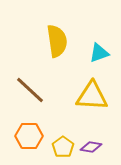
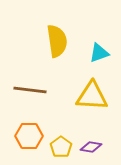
brown line: rotated 36 degrees counterclockwise
yellow pentagon: moved 2 px left
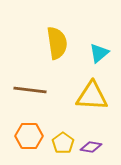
yellow semicircle: moved 2 px down
cyan triangle: rotated 20 degrees counterclockwise
yellow pentagon: moved 2 px right, 4 px up
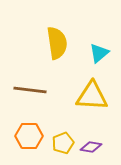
yellow pentagon: rotated 15 degrees clockwise
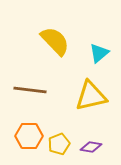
yellow semicircle: moved 2 px left, 2 px up; rotated 36 degrees counterclockwise
yellow triangle: moved 1 px left; rotated 16 degrees counterclockwise
yellow pentagon: moved 4 px left, 1 px down
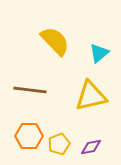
purple diamond: rotated 20 degrees counterclockwise
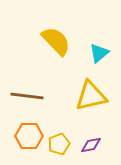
yellow semicircle: moved 1 px right
brown line: moved 3 px left, 6 px down
purple diamond: moved 2 px up
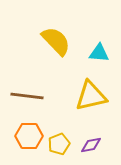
cyan triangle: rotated 45 degrees clockwise
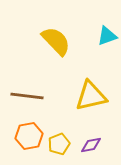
cyan triangle: moved 8 px right, 17 px up; rotated 25 degrees counterclockwise
orange hexagon: rotated 12 degrees counterclockwise
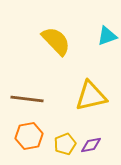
brown line: moved 3 px down
yellow pentagon: moved 6 px right
